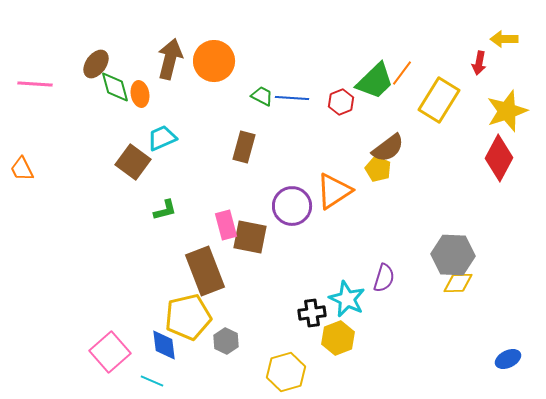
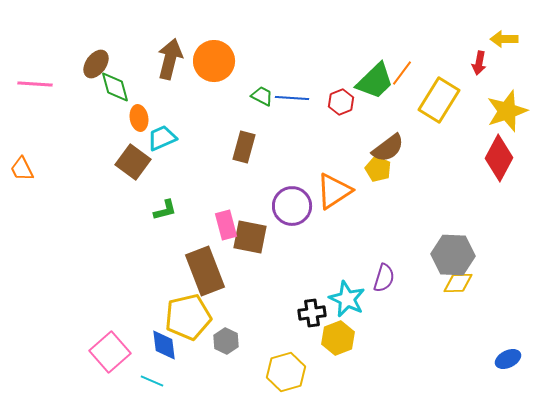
orange ellipse at (140, 94): moved 1 px left, 24 px down
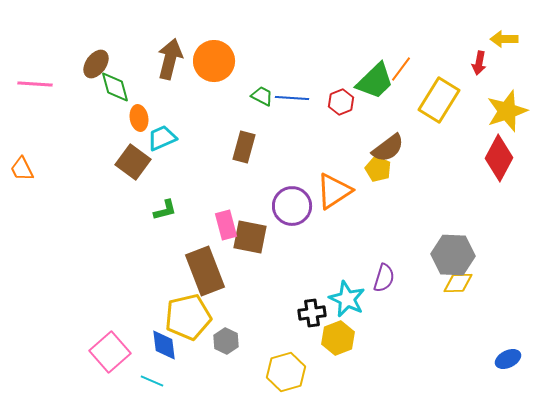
orange line at (402, 73): moved 1 px left, 4 px up
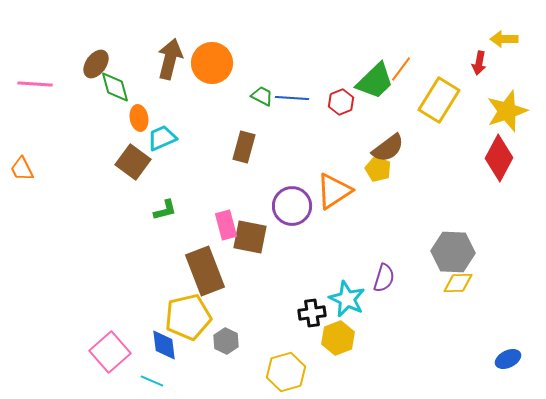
orange circle at (214, 61): moved 2 px left, 2 px down
gray hexagon at (453, 255): moved 3 px up
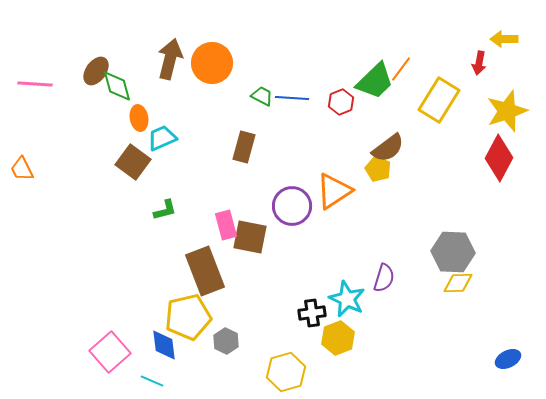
brown ellipse at (96, 64): moved 7 px down
green diamond at (115, 87): moved 2 px right, 1 px up
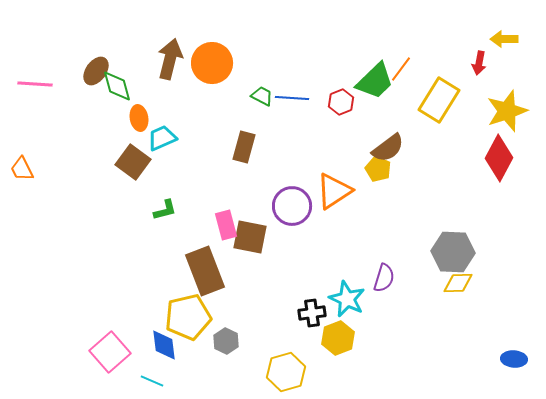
blue ellipse at (508, 359): moved 6 px right; rotated 30 degrees clockwise
